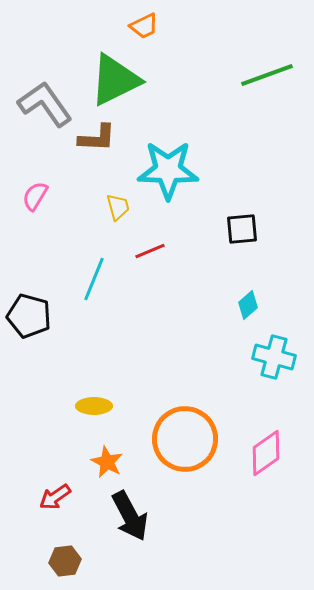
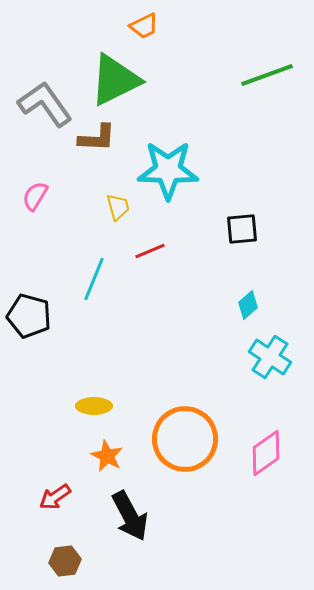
cyan cross: moved 4 px left; rotated 18 degrees clockwise
orange star: moved 6 px up
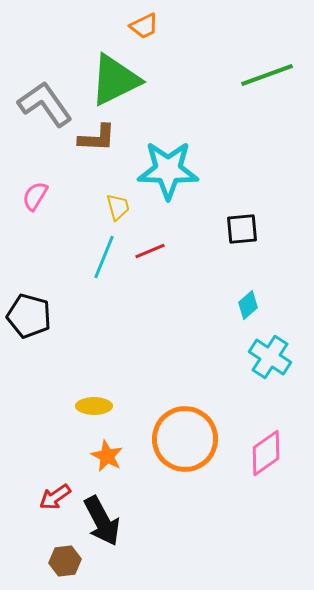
cyan line: moved 10 px right, 22 px up
black arrow: moved 28 px left, 5 px down
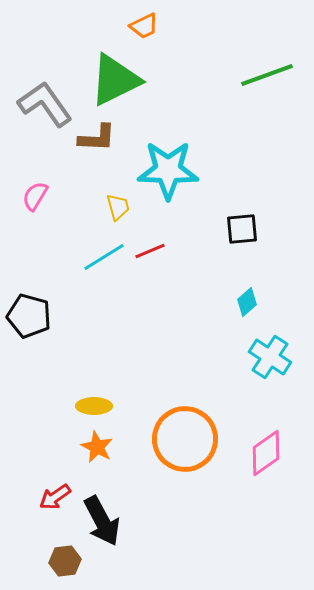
cyan line: rotated 36 degrees clockwise
cyan diamond: moved 1 px left, 3 px up
orange star: moved 10 px left, 9 px up
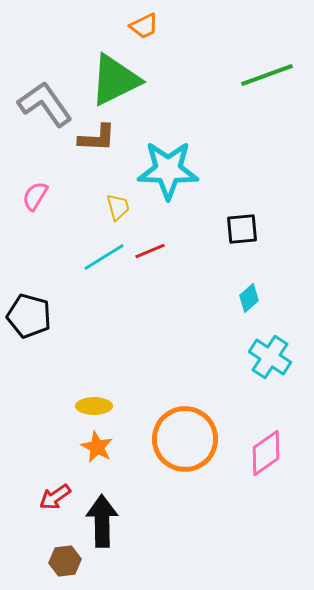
cyan diamond: moved 2 px right, 4 px up
black arrow: rotated 153 degrees counterclockwise
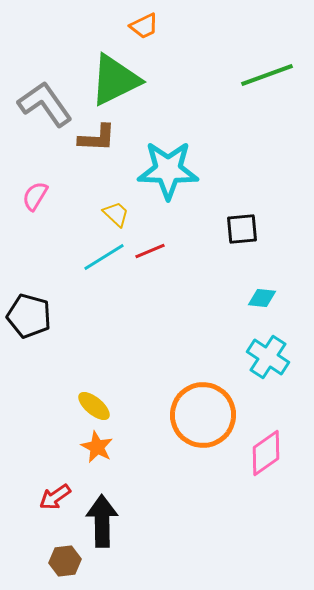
yellow trapezoid: moved 2 px left, 7 px down; rotated 32 degrees counterclockwise
cyan diamond: moved 13 px right; rotated 48 degrees clockwise
cyan cross: moved 2 px left
yellow ellipse: rotated 40 degrees clockwise
orange circle: moved 18 px right, 24 px up
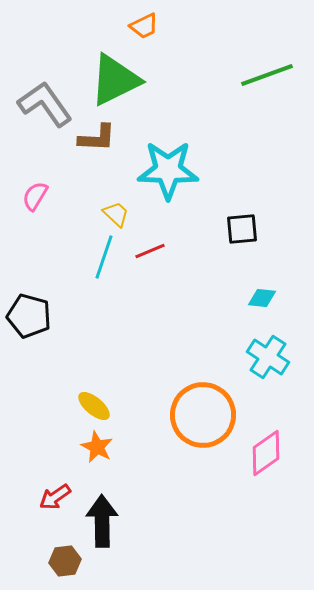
cyan line: rotated 39 degrees counterclockwise
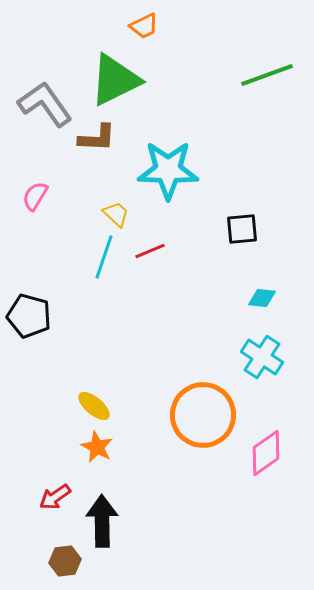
cyan cross: moved 6 px left
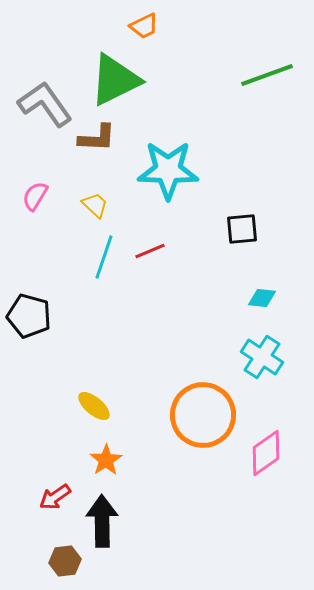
yellow trapezoid: moved 21 px left, 9 px up
orange star: moved 9 px right, 13 px down; rotated 12 degrees clockwise
